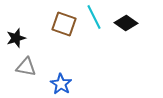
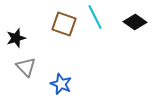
cyan line: moved 1 px right
black diamond: moved 9 px right, 1 px up
gray triangle: rotated 35 degrees clockwise
blue star: rotated 10 degrees counterclockwise
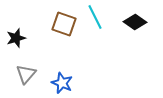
gray triangle: moved 7 px down; rotated 25 degrees clockwise
blue star: moved 1 px right, 1 px up
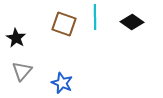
cyan line: rotated 25 degrees clockwise
black diamond: moved 3 px left
black star: rotated 24 degrees counterclockwise
gray triangle: moved 4 px left, 3 px up
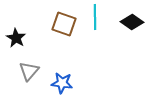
gray triangle: moved 7 px right
blue star: rotated 15 degrees counterclockwise
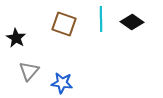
cyan line: moved 6 px right, 2 px down
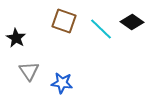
cyan line: moved 10 px down; rotated 45 degrees counterclockwise
brown square: moved 3 px up
gray triangle: rotated 15 degrees counterclockwise
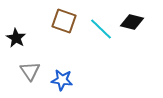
black diamond: rotated 20 degrees counterclockwise
gray triangle: moved 1 px right
blue star: moved 3 px up
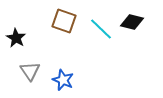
blue star: moved 1 px right; rotated 15 degrees clockwise
